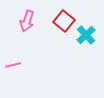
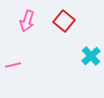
cyan cross: moved 5 px right, 21 px down
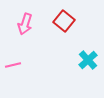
pink arrow: moved 2 px left, 3 px down
cyan cross: moved 3 px left, 4 px down
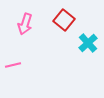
red square: moved 1 px up
cyan cross: moved 17 px up
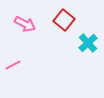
pink arrow: rotated 80 degrees counterclockwise
pink line: rotated 14 degrees counterclockwise
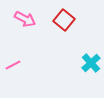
pink arrow: moved 5 px up
cyan cross: moved 3 px right, 20 px down
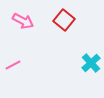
pink arrow: moved 2 px left, 2 px down
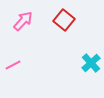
pink arrow: rotated 75 degrees counterclockwise
